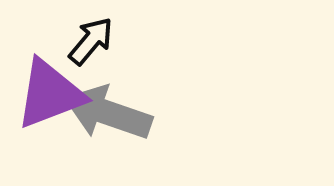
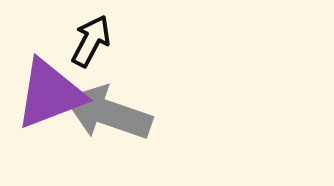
black arrow: rotated 12 degrees counterclockwise
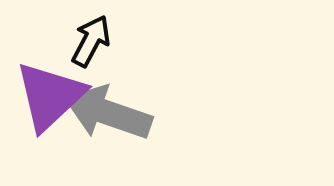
purple triangle: moved 2 px down; rotated 22 degrees counterclockwise
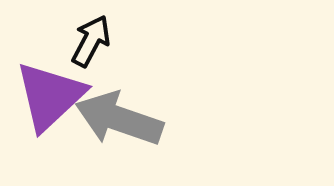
gray arrow: moved 11 px right, 6 px down
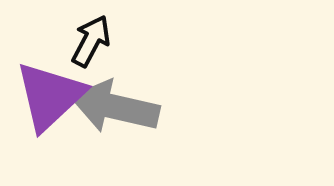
gray arrow: moved 4 px left, 12 px up; rotated 6 degrees counterclockwise
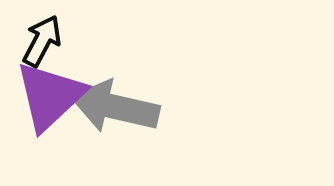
black arrow: moved 49 px left
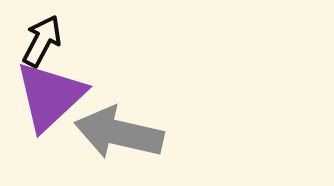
gray arrow: moved 4 px right, 26 px down
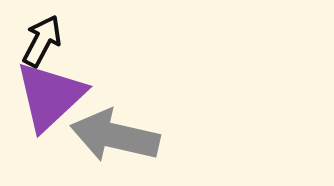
gray arrow: moved 4 px left, 3 px down
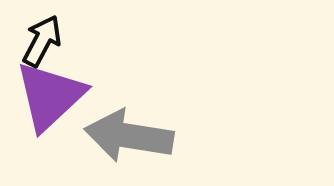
gray arrow: moved 14 px right; rotated 4 degrees counterclockwise
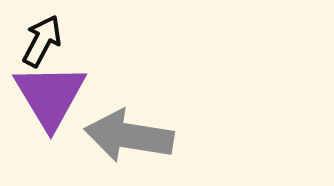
purple triangle: rotated 18 degrees counterclockwise
